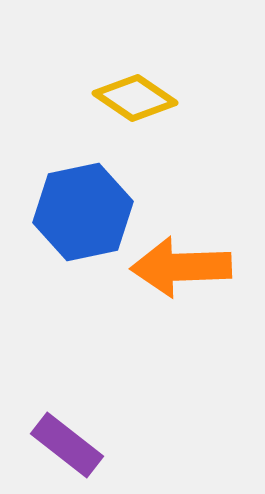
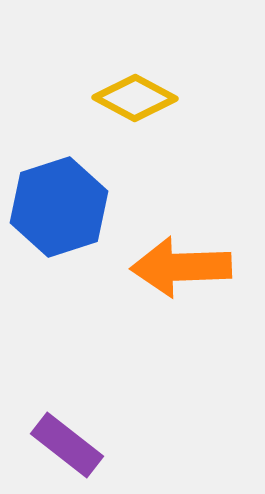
yellow diamond: rotated 6 degrees counterclockwise
blue hexagon: moved 24 px left, 5 px up; rotated 6 degrees counterclockwise
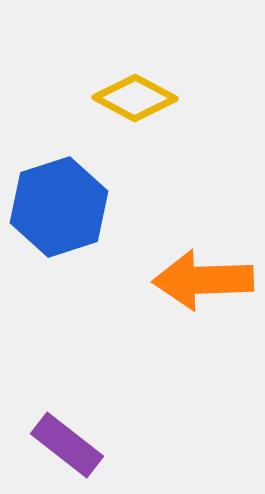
orange arrow: moved 22 px right, 13 px down
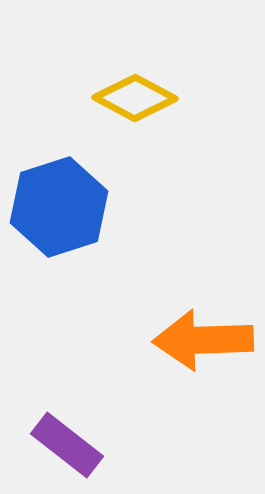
orange arrow: moved 60 px down
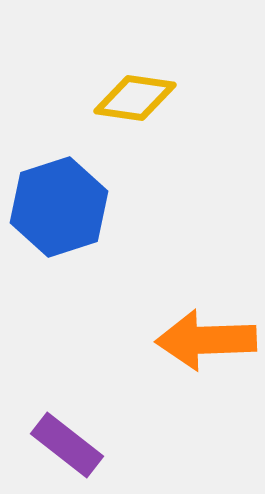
yellow diamond: rotated 20 degrees counterclockwise
orange arrow: moved 3 px right
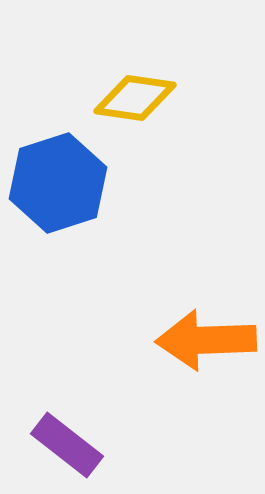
blue hexagon: moved 1 px left, 24 px up
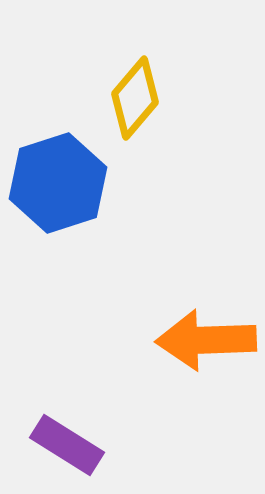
yellow diamond: rotated 58 degrees counterclockwise
purple rectangle: rotated 6 degrees counterclockwise
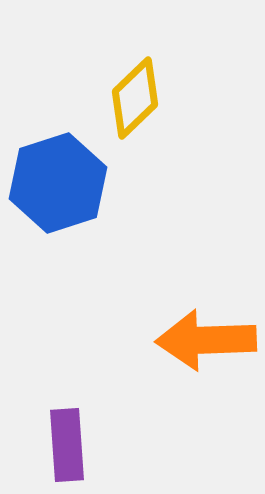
yellow diamond: rotated 6 degrees clockwise
purple rectangle: rotated 54 degrees clockwise
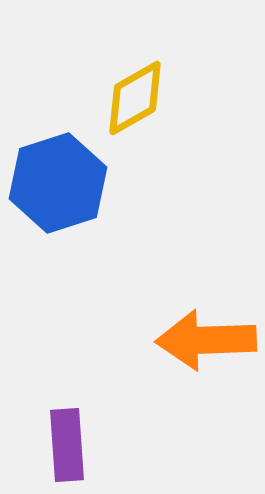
yellow diamond: rotated 14 degrees clockwise
